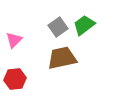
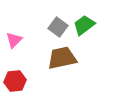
gray square: rotated 18 degrees counterclockwise
red hexagon: moved 2 px down
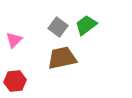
green trapezoid: moved 2 px right
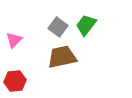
green trapezoid: rotated 15 degrees counterclockwise
brown trapezoid: moved 1 px up
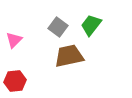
green trapezoid: moved 5 px right
brown trapezoid: moved 7 px right, 1 px up
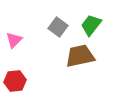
brown trapezoid: moved 11 px right
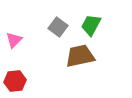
green trapezoid: rotated 10 degrees counterclockwise
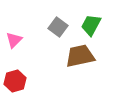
red hexagon: rotated 10 degrees counterclockwise
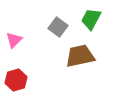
green trapezoid: moved 6 px up
red hexagon: moved 1 px right, 1 px up
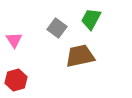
gray square: moved 1 px left, 1 px down
pink triangle: rotated 18 degrees counterclockwise
